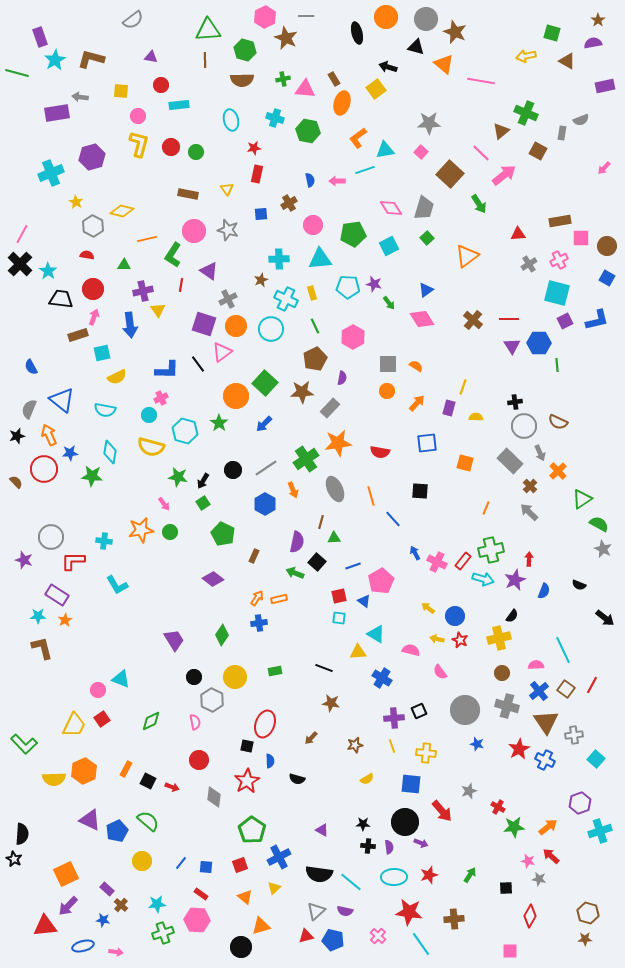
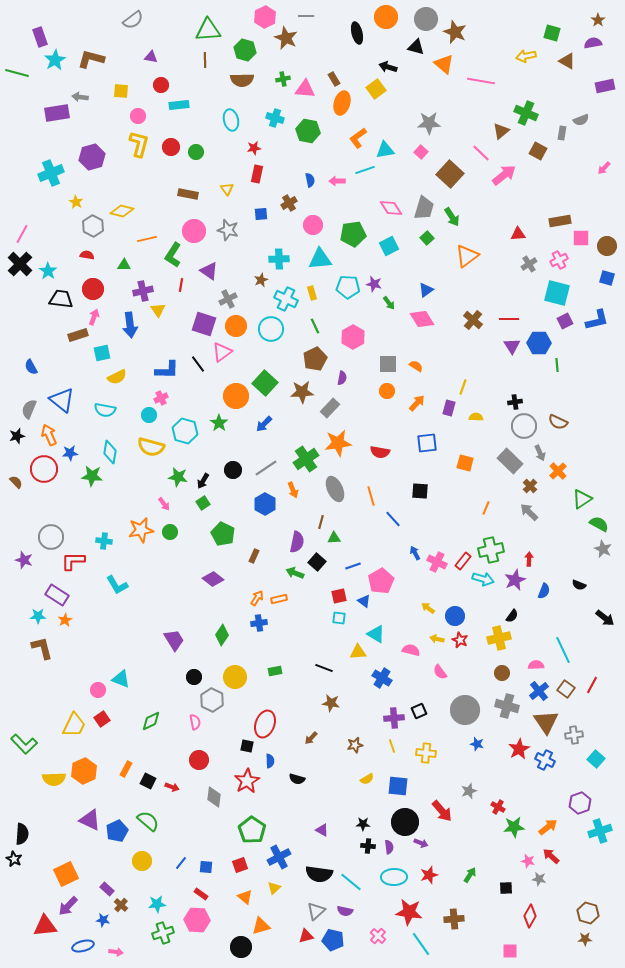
green arrow at (479, 204): moved 27 px left, 13 px down
blue square at (607, 278): rotated 14 degrees counterclockwise
blue square at (411, 784): moved 13 px left, 2 px down
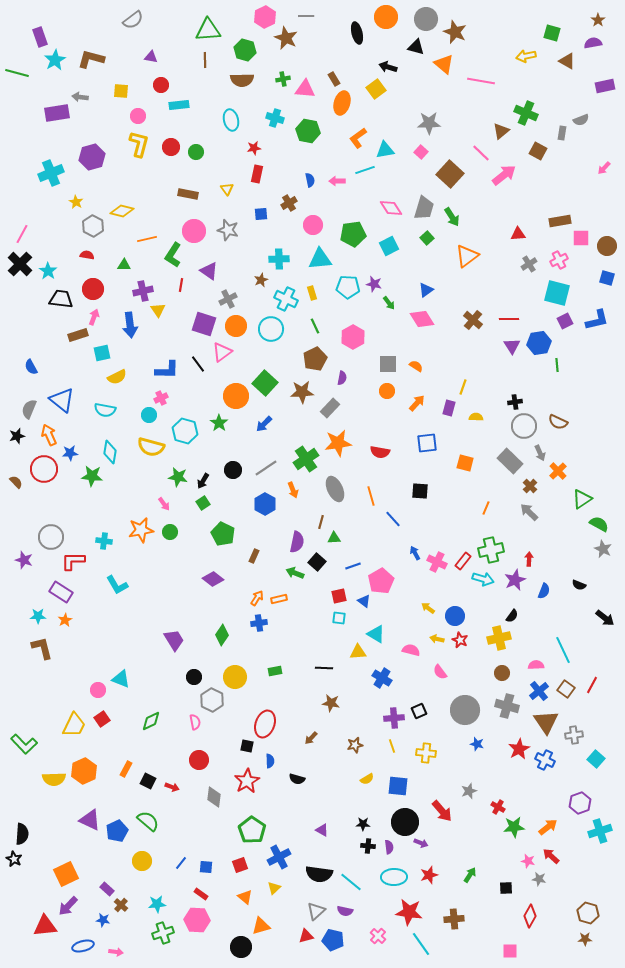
blue hexagon at (539, 343): rotated 10 degrees counterclockwise
purple rectangle at (57, 595): moved 4 px right, 3 px up
black line at (324, 668): rotated 18 degrees counterclockwise
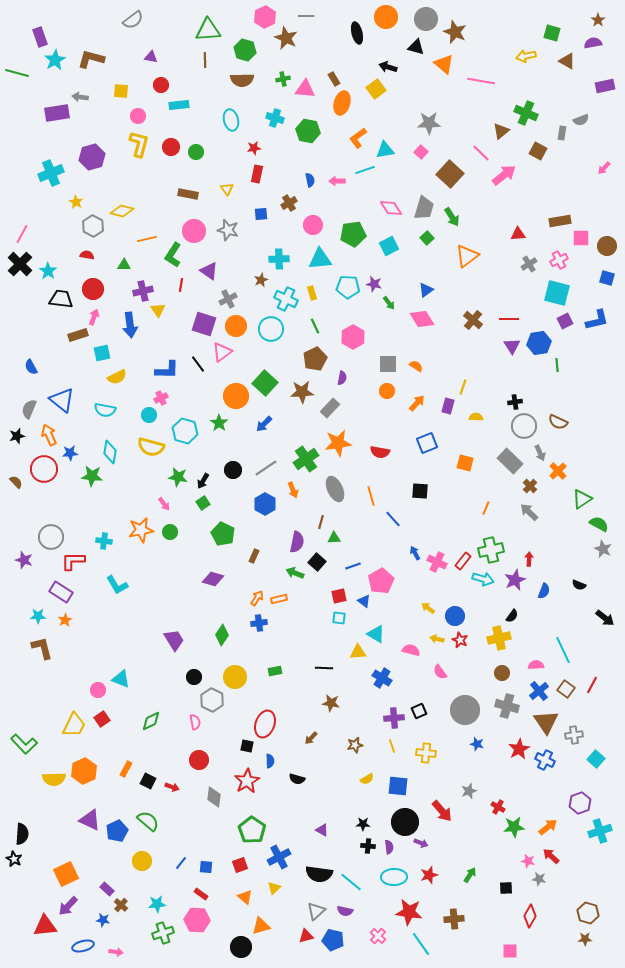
purple rectangle at (449, 408): moved 1 px left, 2 px up
blue square at (427, 443): rotated 15 degrees counterclockwise
purple diamond at (213, 579): rotated 20 degrees counterclockwise
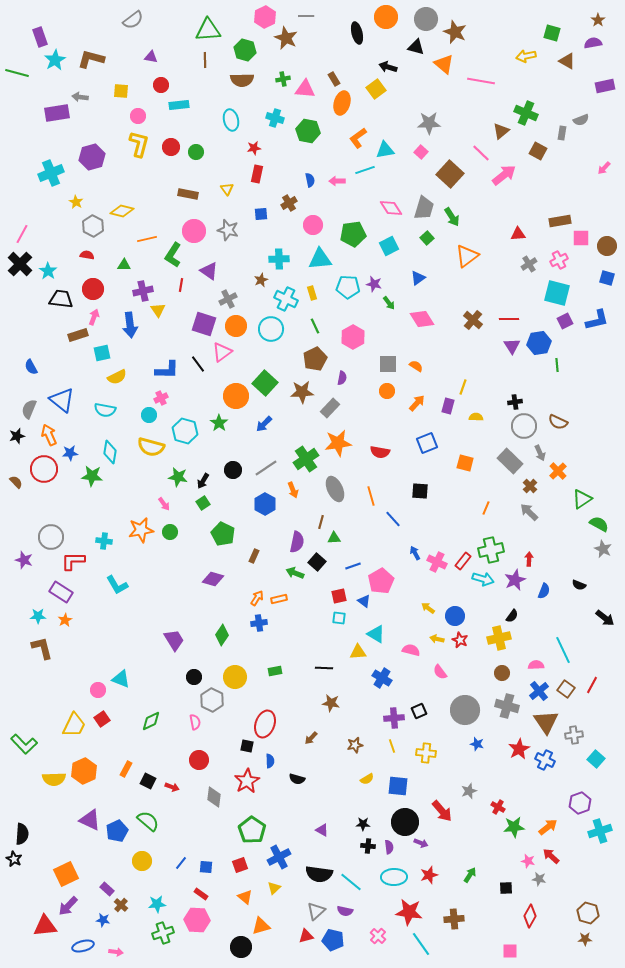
blue triangle at (426, 290): moved 8 px left, 12 px up
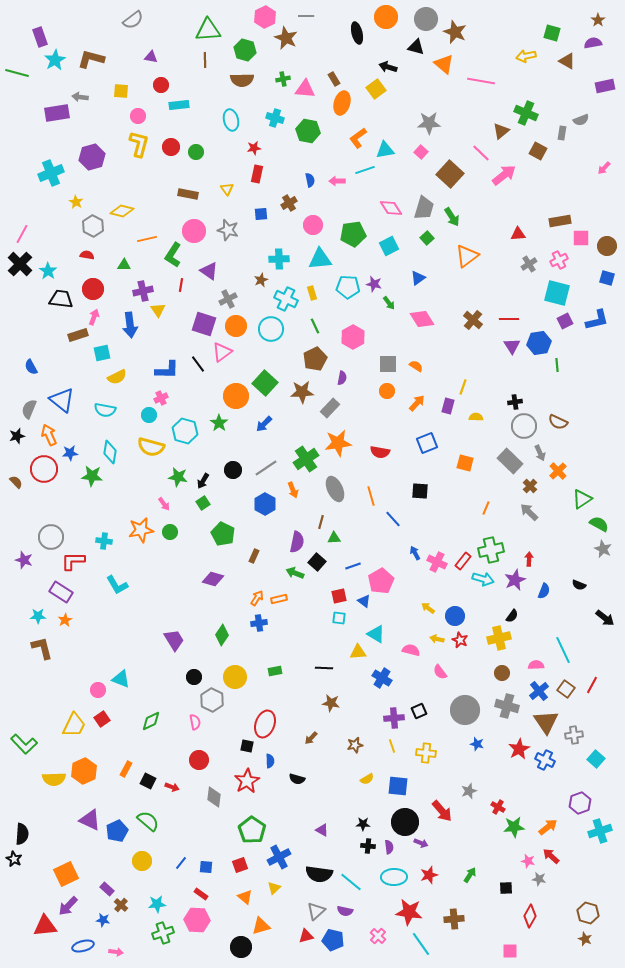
brown star at (585, 939): rotated 24 degrees clockwise
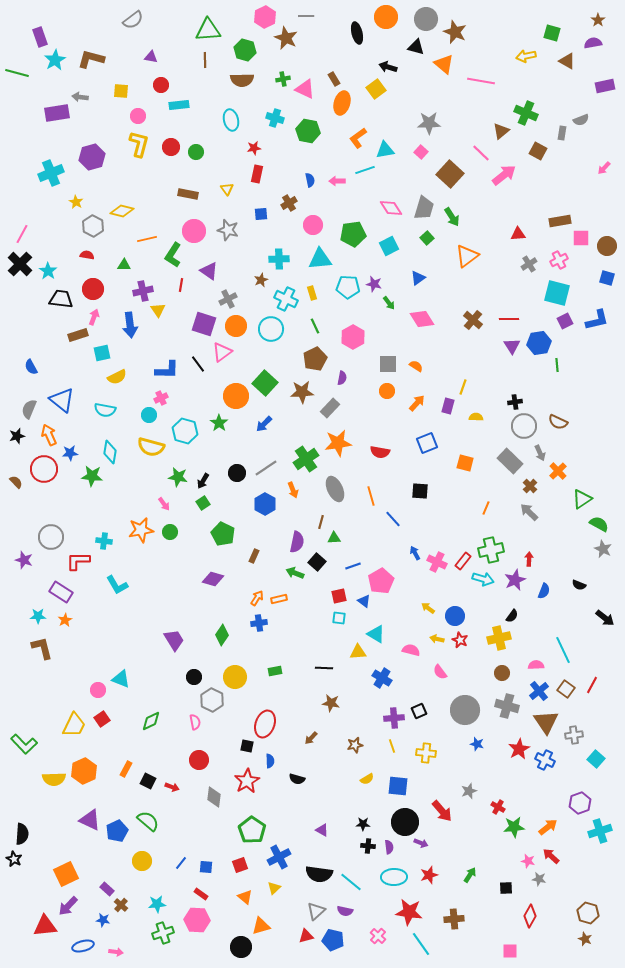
pink triangle at (305, 89): rotated 20 degrees clockwise
black circle at (233, 470): moved 4 px right, 3 px down
red L-shape at (73, 561): moved 5 px right
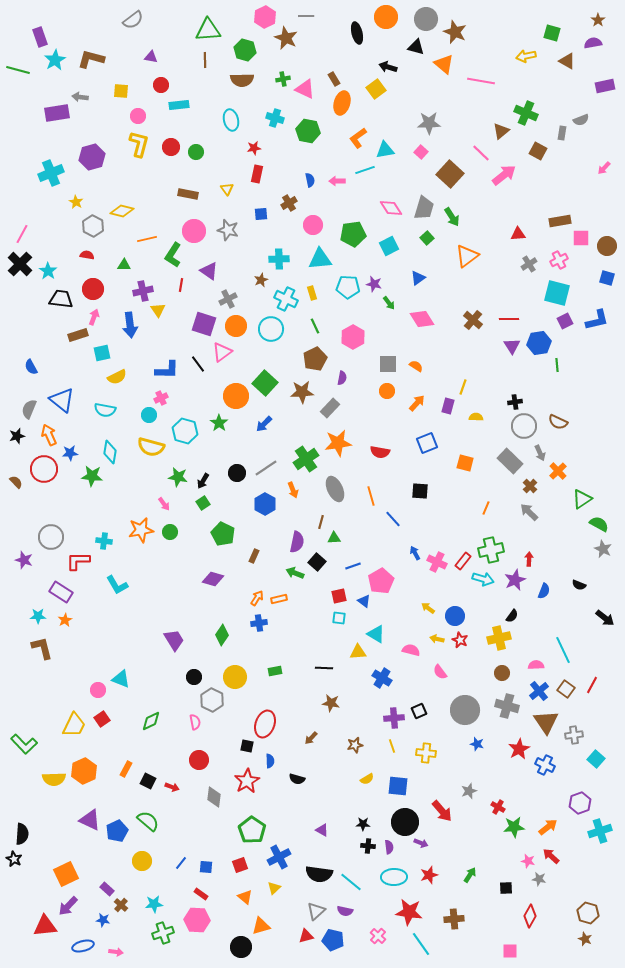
green line at (17, 73): moved 1 px right, 3 px up
blue cross at (545, 760): moved 5 px down
cyan star at (157, 904): moved 3 px left
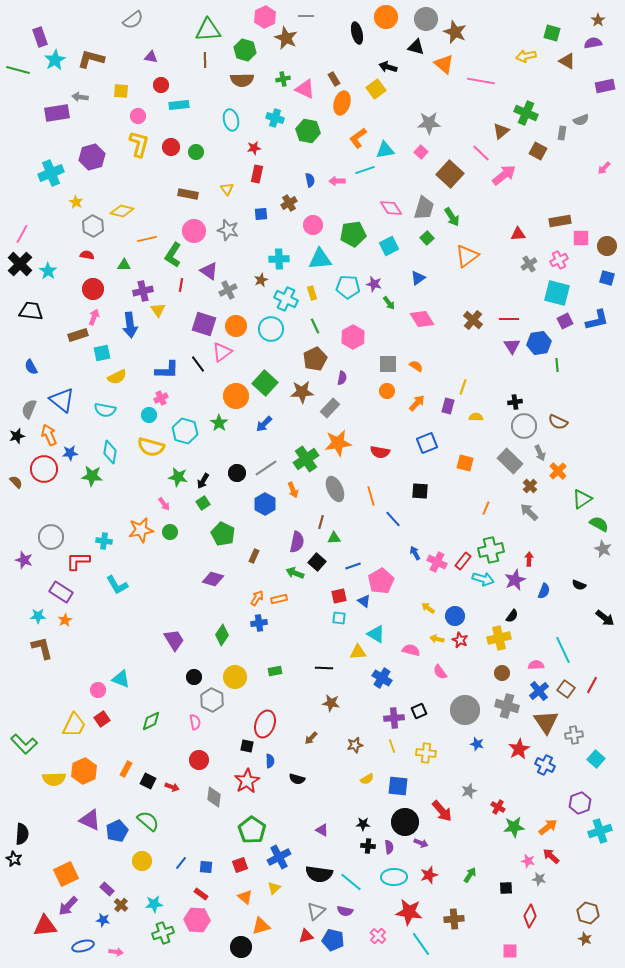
black trapezoid at (61, 299): moved 30 px left, 12 px down
gray cross at (228, 299): moved 9 px up
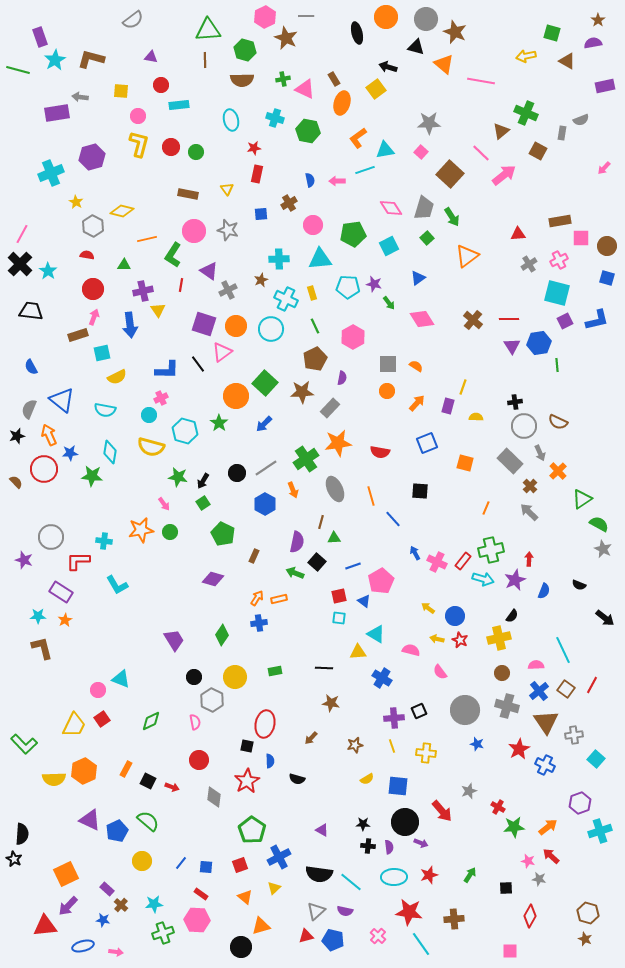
red ellipse at (265, 724): rotated 8 degrees counterclockwise
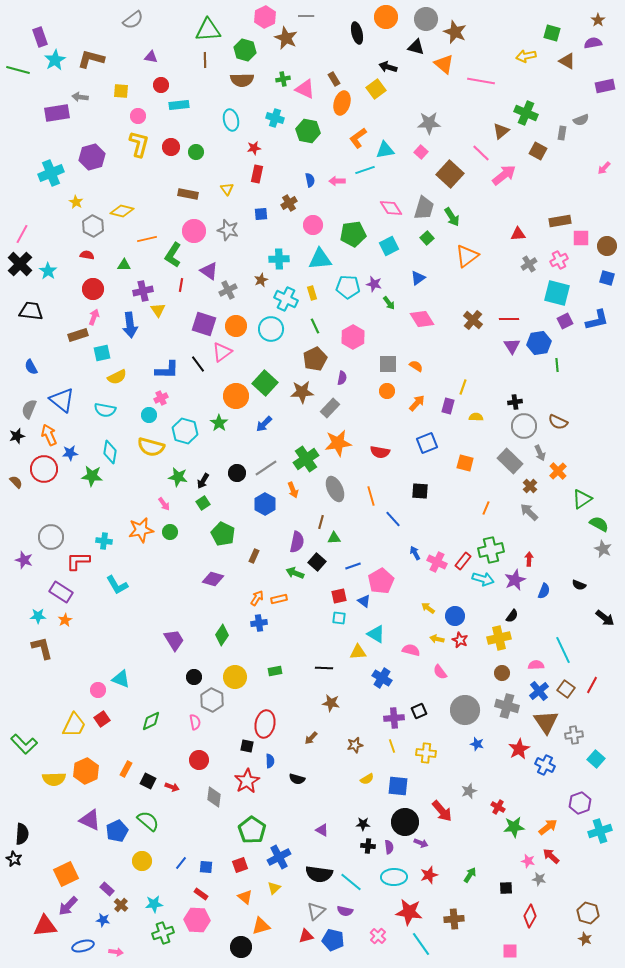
orange hexagon at (84, 771): moved 2 px right
